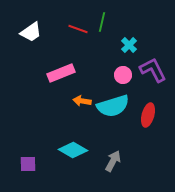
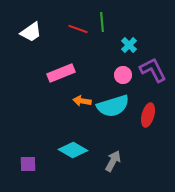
green line: rotated 18 degrees counterclockwise
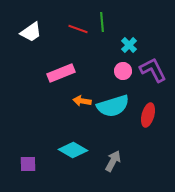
pink circle: moved 4 px up
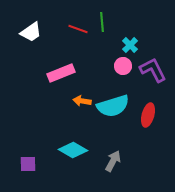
cyan cross: moved 1 px right
pink circle: moved 5 px up
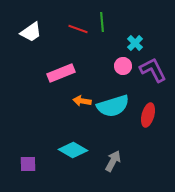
cyan cross: moved 5 px right, 2 px up
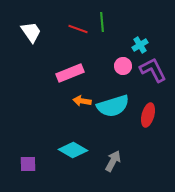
white trapezoid: rotated 90 degrees counterclockwise
cyan cross: moved 5 px right, 2 px down; rotated 14 degrees clockwise
pink rectangle: moved 9 px right
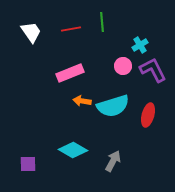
red line: moved 7 px left; rotated 30 degrees counterclockwise
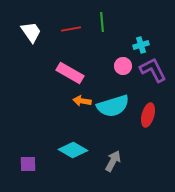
cyan cross: moved 1 px right; rotated 14 degrees clockwise
pink rectangle: rotated 52 degrees clockwise
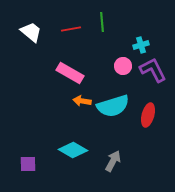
white trapezoid: rotated 15 degrees counterclockwise
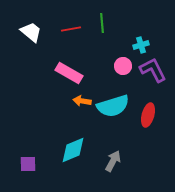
green line: moved 1 px down
pink rectangle: moved 1 px left
cyan diamond: rotated 52 degrees counterclockwise
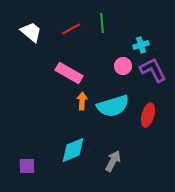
red line: rotated 18 degrees counterclockwise
orange arrow: rotated 84 degrees clockwise
purple square: moved 1 px left, 2 px down
